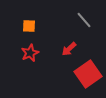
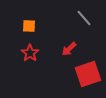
gray line: moved 2 px up
red star: rotated 12 degrees counterclockwise
red square: rotated 16 degrees clockwise
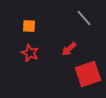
red star: rotated 12 degrees counterclockwise
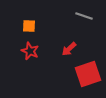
gray line: moved 2 px up; rotated 30 degrees counterclockwise
red star: moved 2 px up
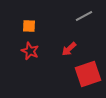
gray line: rotated 48 degrees counterclockwise
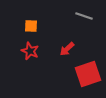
gray line: rotated 48 degrees clockwise
orange square: moved 2 px right
red arrow: moved 2 px left
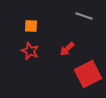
red square: rotated 8 degrees counterclockwise
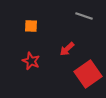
red star: moved 1 px right, 10 px down
red square: rotated 8 degrees counterclockwise
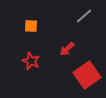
gray line: rotated 60 degrees counterclockwise
red square: moved 1 px left, 1 px down
